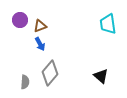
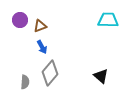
cyan trapezoid: moved 4 px up; rotated 100 degrees clockwise
blue arrow: moved 2 px right, 3 px down
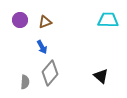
brown triangle: moved 5 px right, 4 px up
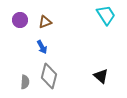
cyan trapezoid: moved 2 px left, 5 px up; rotated 55 degrees clockwise
gray diamond: moved 1 px left, 3 px down; rotated 25 degrees counterclockwise
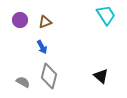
gray semicircle: moved 2 px left; rotated 64 degrees counterclockwise
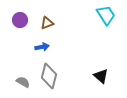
brown triangle: moved 2 px right, 1 px down
blue arrow: rotated 72 degrees counterclockwise
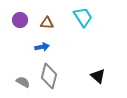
cyan trapezoid: moved 23 px left, 2 px down
brown triangle: rotated 24 degrees clockwise
black triangle: moved 3 px left
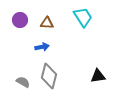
black triangle: rotated 49 degrees counterclockwise
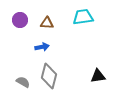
cyan trapezoid: rotated 65 degrees counterclockwise
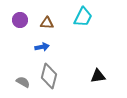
cyan trapezoid: rotated 125 degrees clockwise
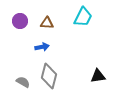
purple circle: moved 1 px down
